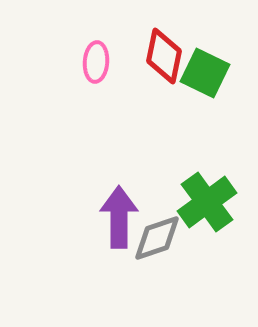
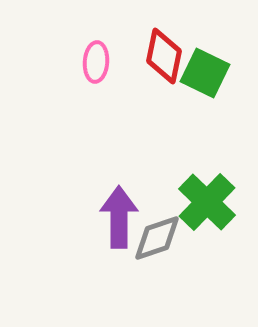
green cross: rotated 10 degrees counterclockwise
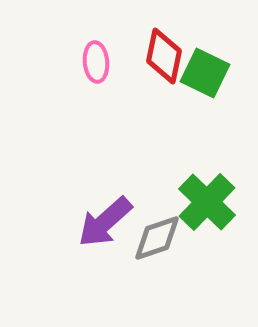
pink ellipse: rotated 9 degrees counterclockwise
purple arrow: moved 14 px left, 5 px down; rotated 132 degrees counterclockwise
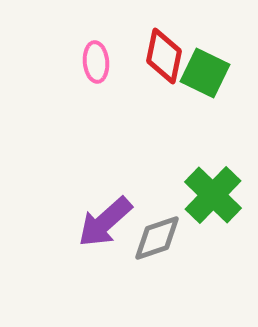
green cross: moved 6 px right, 7 px up
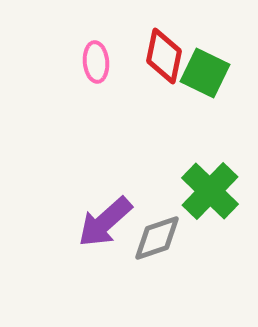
green cross: moved 3 px left, 4 px up
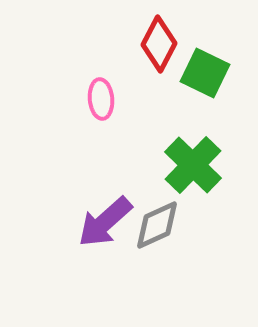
red diamond: moved 5 px left, 12 px up; rotated 16 degrees clockwise
pink ellipse: moved 5 px right, 37 px down
green cross: moved 17 px left, 26 px up
gray diamond: moved 13 px up; rotated 6 degrees counterclockwise
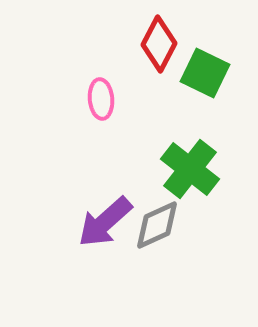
green cross: moved 3 px left, 4 px down; rotated 6 degrees counterclockwise
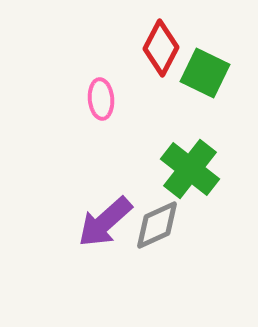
red diamond: moved 2 px right, 4 px down
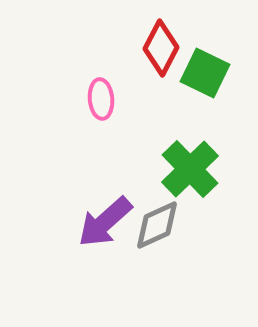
green cross: rotated 8 degrees clockwise
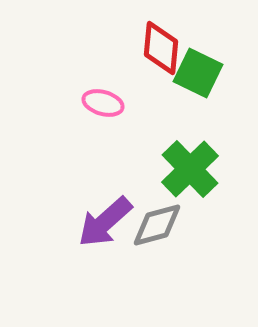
red diamond: rotated 22 degrees counterclockwise
green square: moved 7 px left
pink ellipse: moved 2 px right, 4 px down; rotated 69 degrees counterclockwise
gray diamond: rotated 10 degrees clockwise
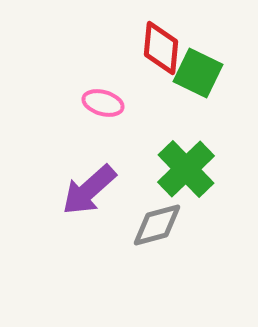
green cross: moved 4 px left
purple arrow: moved 16 px left, 32 px up
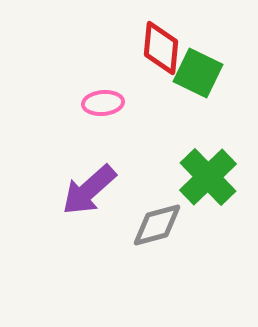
pink ellipse: rotated 21 degrees counterclockwise
green cross: moved 22 px right, 8 px down
